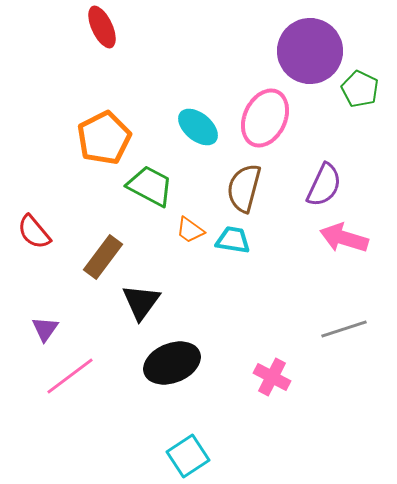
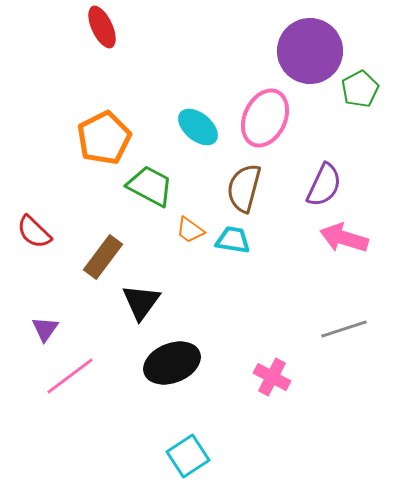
green pentagon: rotated 18 degrees clockwise
red semicircle: rotated 6 degrees counterclockwise
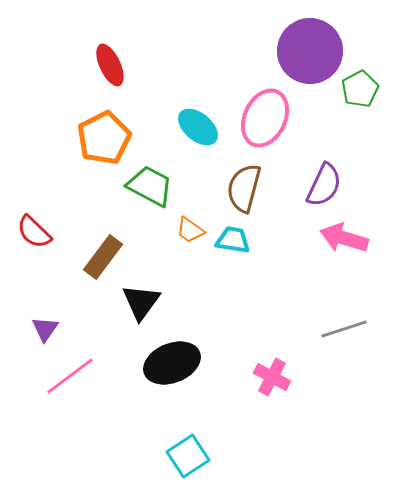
red ellipse: moved 8 px right, 38 px down
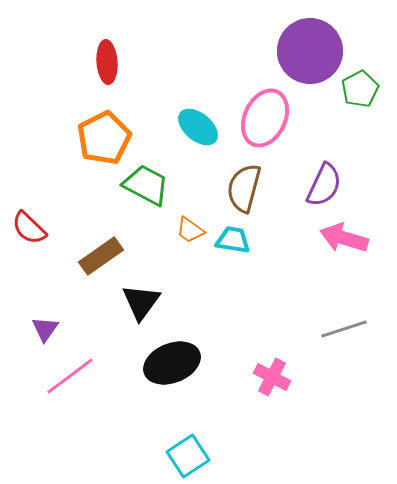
red ellipse: moved 3 px left, 3 px up; rotated 21 degrees clockwise
green trapezoid: moved 4 px left, 1 px up
red semicircle: moved 5 px left, 4 px up
brown rectangle: moved 2 px left, 1 px up; rotated 18 degrees clockwise
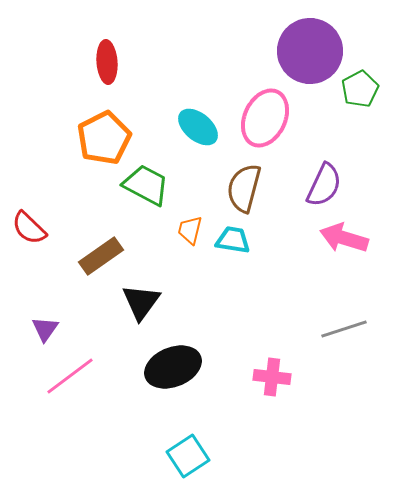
orange trapezoid: rotated 68 degrees clockwise
black ellipse: moved 1 px right, 4 px down
pink cross: rotated 21 degrees counterclockwise
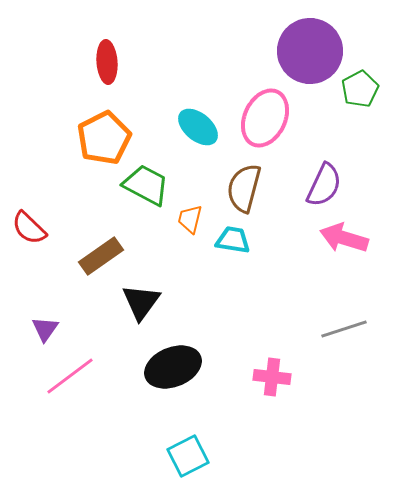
orange trapezoid: moved 11 px up
cyan square: rotated 6 degrees clockwise
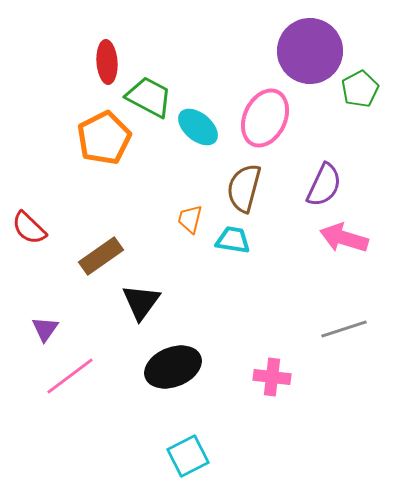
green trapezoid: moved 3 px right, 88 px up
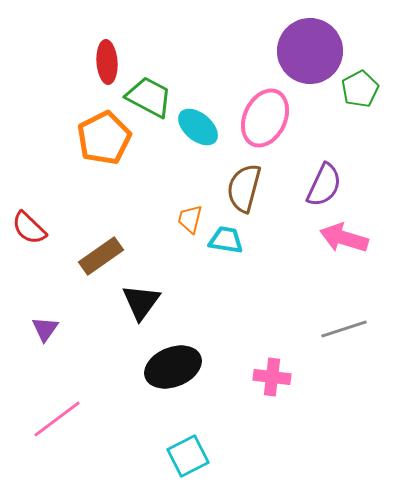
cyan trapezoid: moved 7 px left
pink line: moved 13 px left, 43 px down
